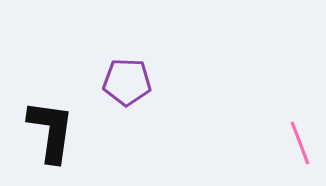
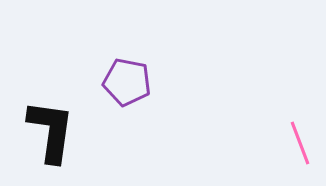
purple pentagon: rotated 9 degrees clockwise
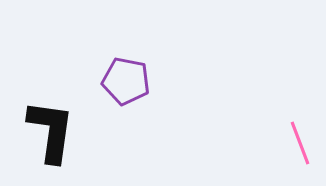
purple pentagon: moved 1 px left, 1 px up
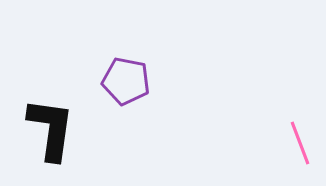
black L-shape: moved 2 px up
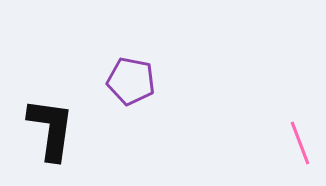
purple pentagon: moved 5 px right
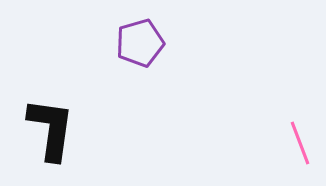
purple pentagon: moved 9 px right, 38 px up; rotated 27 degrees counterclockwise
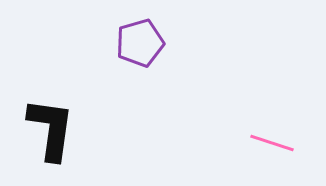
pink line: moved 28 px left; rotated 51 degrees counterclockwise
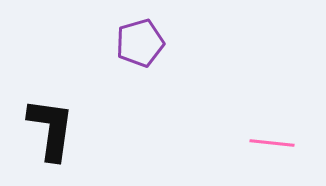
pink line: rotated 12 degrees counterclockwise
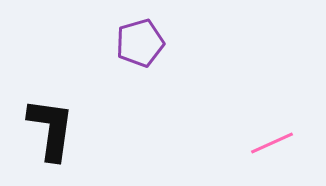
pink line: rotated 30 degrees counterclockwise
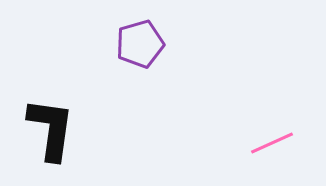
purple pentagon: moved 1 px down
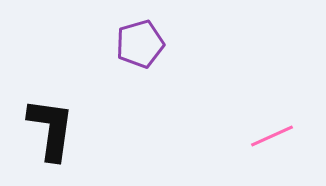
pink line: moved 7 px up
